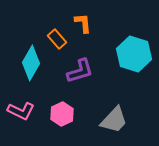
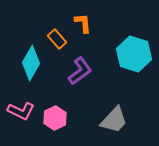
purple L-shape: rotated 20 degrees counterclockwise
pink hexagon: moved 7 px left, 4 px down
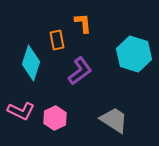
orange rectangle: moved 1 px down; rotated 30 degrees clockwise
cyan diamond: rotated 12 degrees counterclockwise
gray trapezoid: rotated 100 degrees counterclockwise
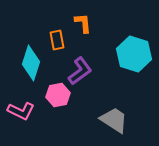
pink hexagon: moved 3 px right, 23 px up; rotated 15 degrees clockwise
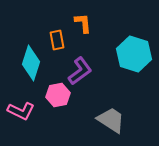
gray trapezoid: moved 3 px left
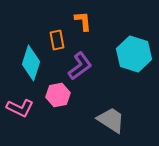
orange L-shape: moved 2 px up
purple L-shape: moved 5 px up
pink L-shape: moved 1 px left, 3 px up
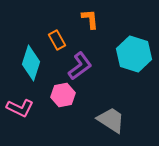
orange L-shape: moved 7 px right, 2 px up
orange rectangle: rotated 18 degrees counterclockwise
pink hexagon: moved 5 px right
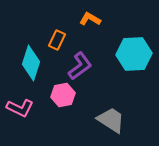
orange L-shape: rotated 55 degrees counterclockwise
orange rectangle: rotated 54 degrees clockwise
cyan hexagon: rotated 20 degrees counterclockwise
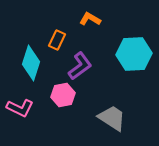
gray trapezoid: moved 1 px right, 2 px up
